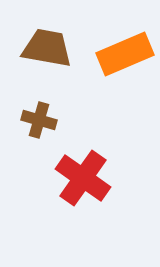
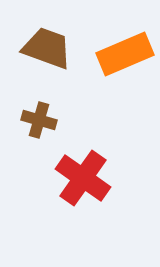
brown trapezoid: rotated 10 degrees clockwise
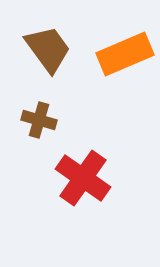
brown trapezoid: moved 1 px right, 1 px down; rotated 34 degrees clockwise
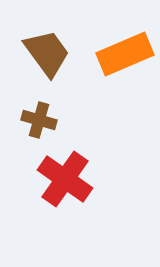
brown trapezoid: moved 1 px left, 4 px down
red cross: moved 18 px left, 1 px down
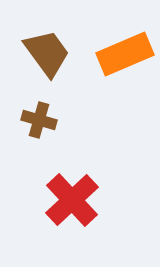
red cross: moved 7 px right, 21 px down; rotated 12 degrees clockwise
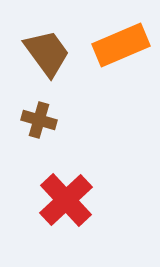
orange rectangle: moved 4 px left, 9 px up
red cross: moved 6 px left
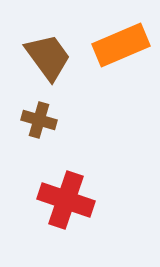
brown trapezoid: moved 1 px right, 4 px down
red cross: rotated 28 degrees counterclockwise
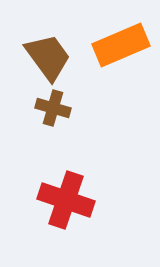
brown cross: moved 14 px right, 12 px up
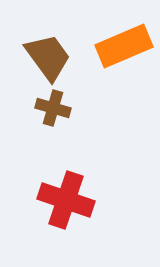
orange rectangle: moved 3 px right, 1 px down
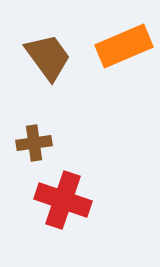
brown cross: moved 19 px left, 35 px down; rotated 24 degrees counterclockwise
red cross: moved 3 px left
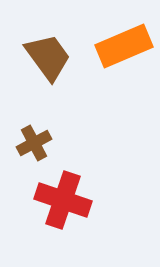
brown cross: rotated 20 degrees counterclockwise
